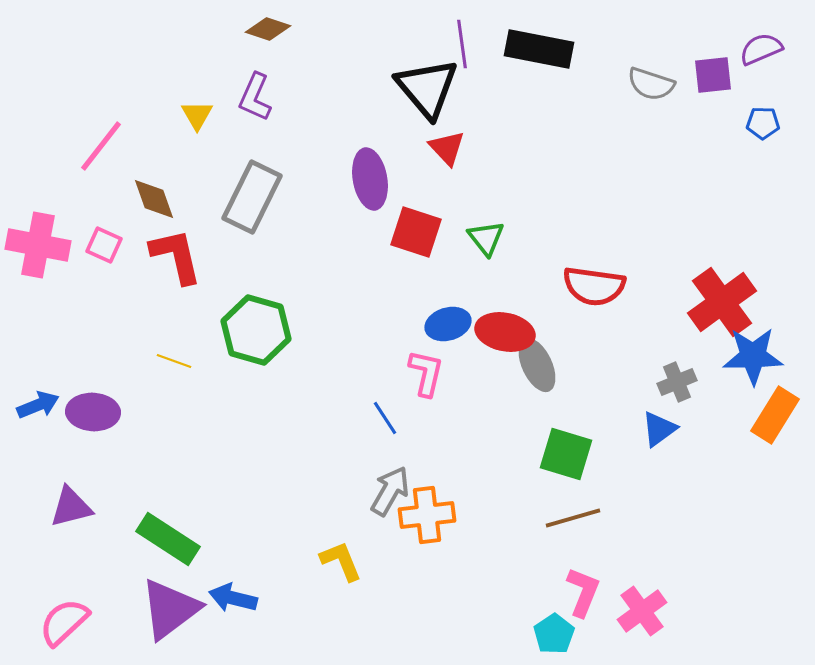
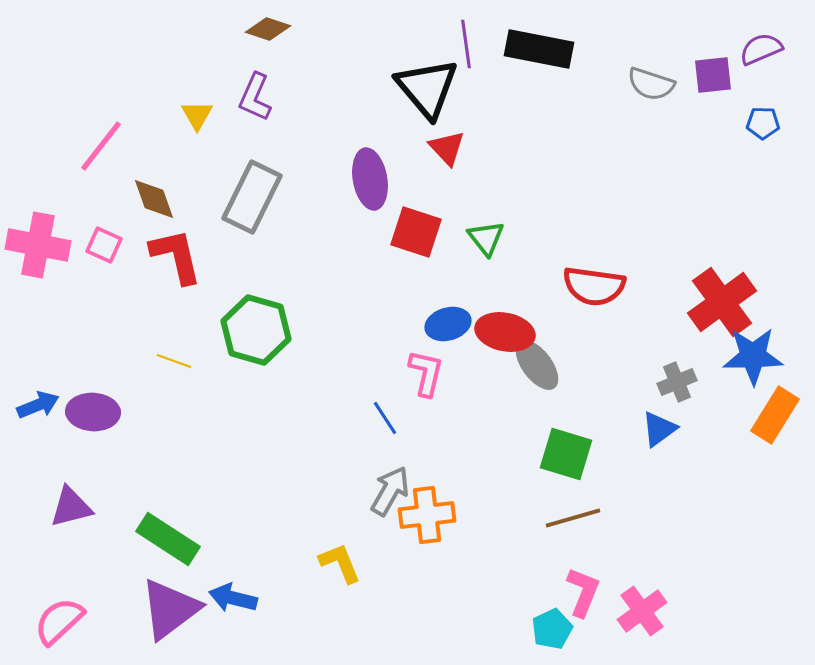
purple line at (462, 44): moved 4 px right
gray ellipse at (537, 365): rotated 12 degrees counterclockwise
yellow L-shape at (341, 561): moved 1 px left, 2 px down
pink semicircle at (64, 622): moved 5 px left, 1 px up
cyan pentagon at (554, 634): moved 2 px left, 5 px up; rotated 9 degrees clockwise
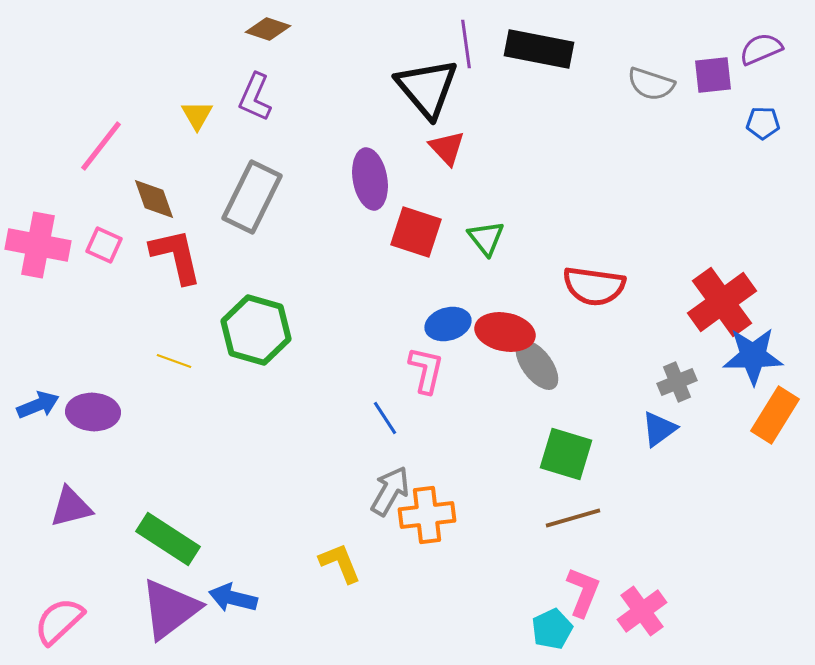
pink L-shape at (426, 373): moved 3 px up
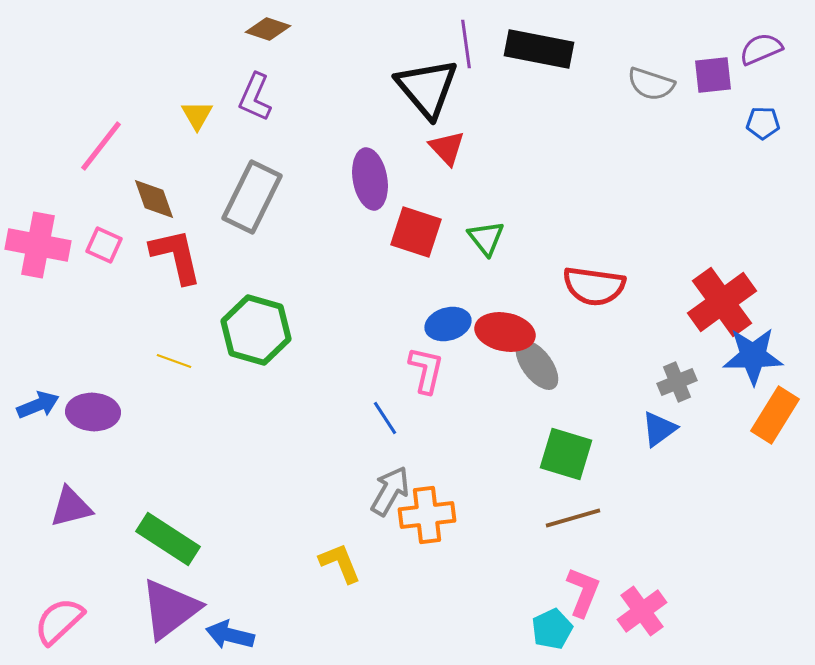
blue arrow at (233, 598): moved 3 px left, 37 px down
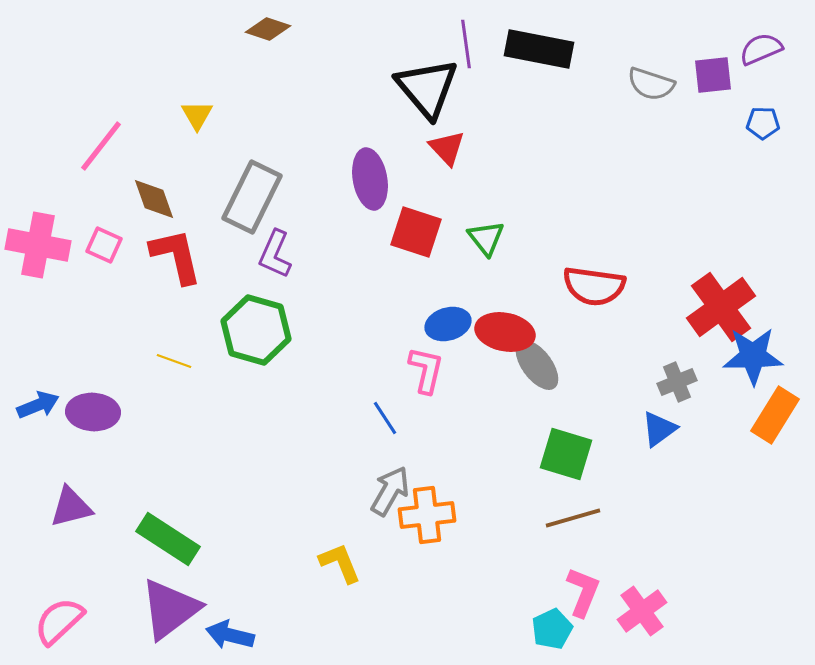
purple L-shape at (255, 97): moved 20 px right, 157 px down
red cross at (722, 302): moved 1 px left, 5 px down
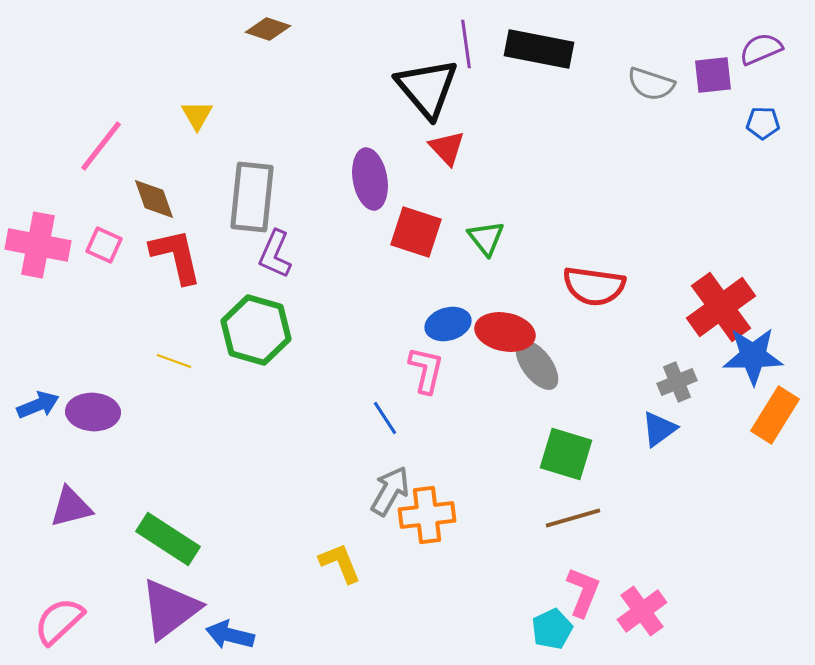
gray rectangle at (252, 197): rotated 20 degrees counterclockwise
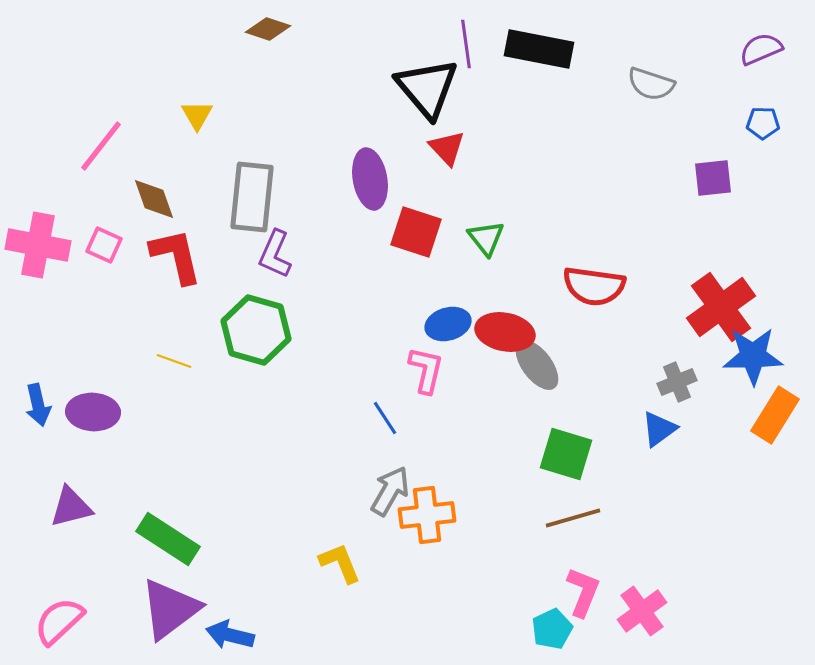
purple square at (713, 75): moved 103 px down
blue arrow at (38, 405): rotated 99 degrees clockwise
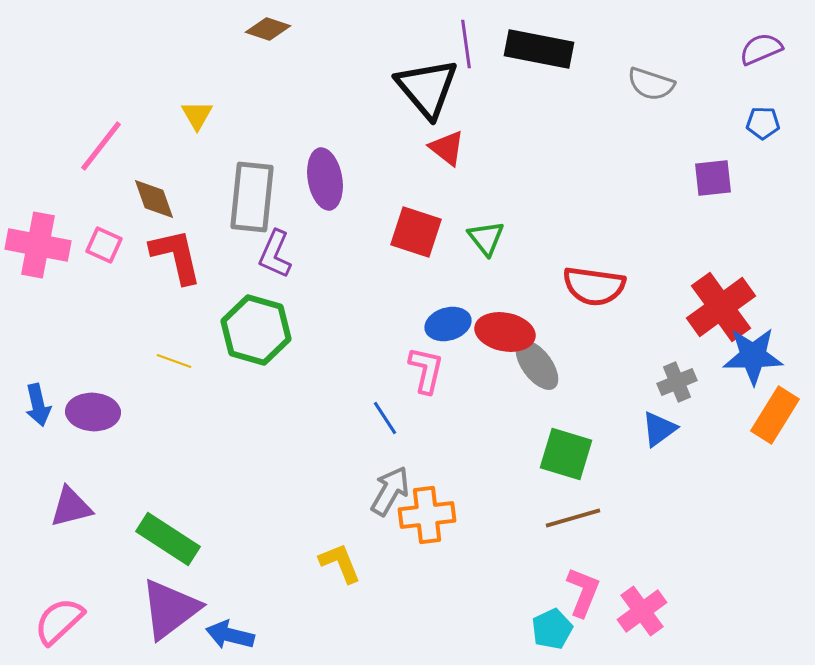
red triangle at (447, 148): rotated 9 degrees counterclockwise
purple ellipse at (370, 179): moved 45 px left
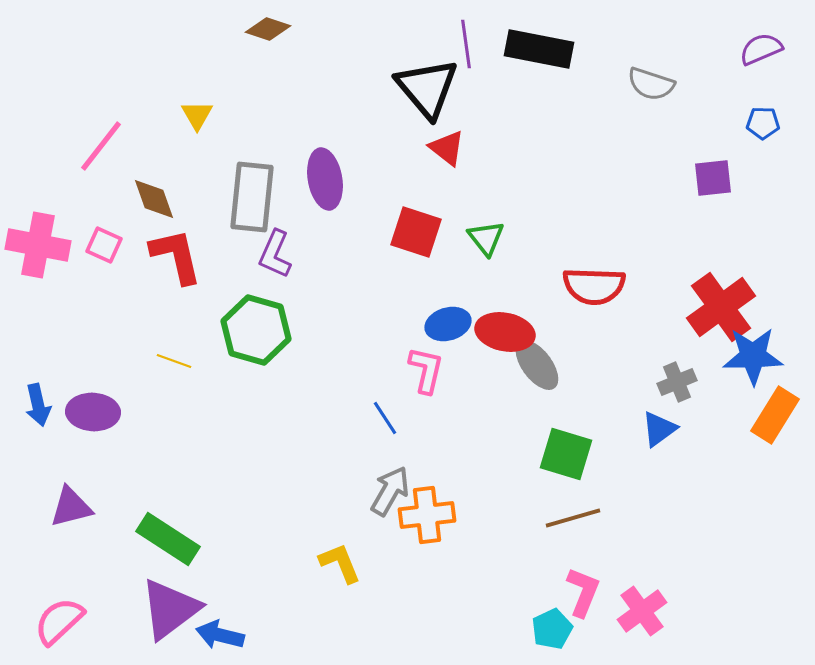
red semicircle at (594, 286): rotated 6 degrees counterclockwise
blue arrow at (230, 635): moved 10 px left
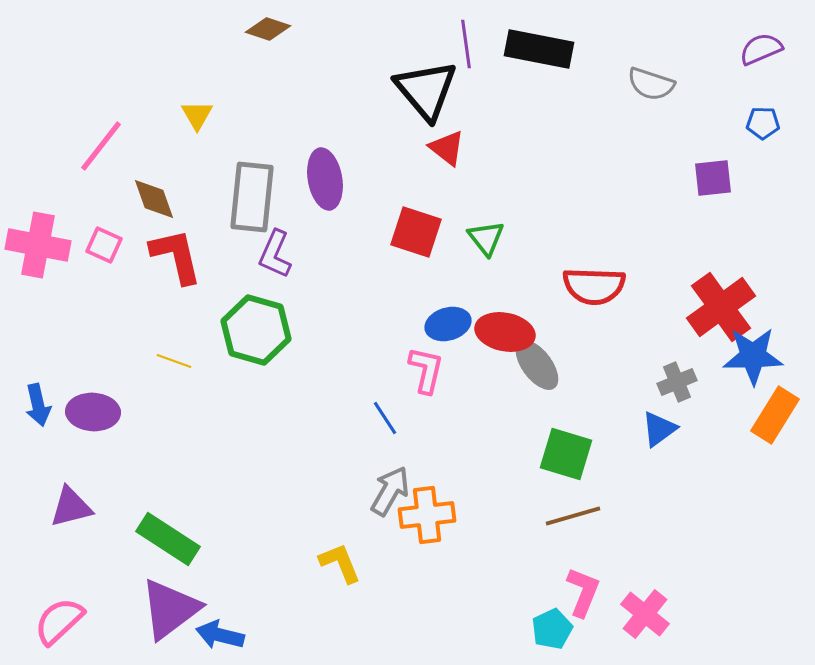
black triangle at (427, 88): moved 1 px left, 2 px down
brown line at (573, 518): moved 2 px up
pink cross at (642, 611): moved 3 px right, 3 px down; rotated 15 degrees counterclockwise
